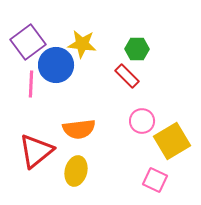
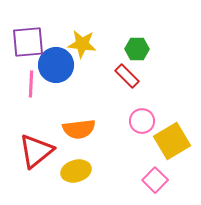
purple square: rotated 32 degrees clockwise
yellow ellipse: rotated 60 degrees clockwise
pink square: rotated 20 degrees clockwise
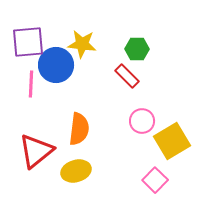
orange semicircle: rotated 76 degrees counterclockwise
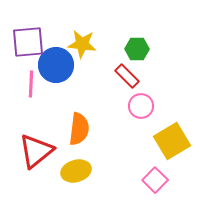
pink circle: moved 1 px left, 15 px up
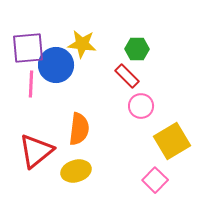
purple square: moved 6 px down
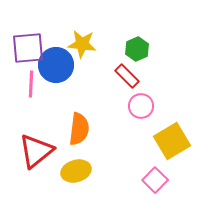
green hexagon: rotated 25 degrees counterclockwise
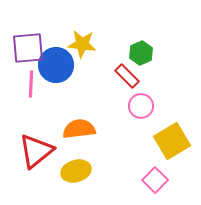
green hexagon: moved 4 px right, 4 px down
orange semicircle: rotated 104 degrees counterclockwise
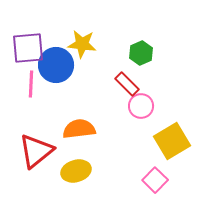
red rectangle: moved 8 px down
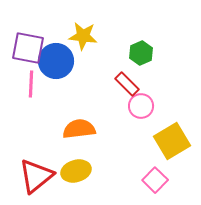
yellow star: moved 1 px right, 8 px up
purple square: rotated 16 degrees clockwise
blue circle: moved 4 px up
red triangle: moved 25 px down
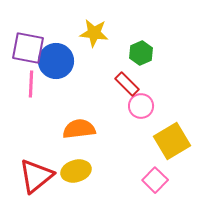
yellow star: moved 11 px right, 3 px up
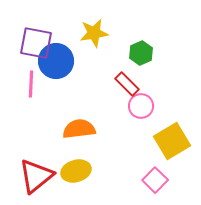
yellow star: rotated 16 degrees counterclockwise
purple square: moved 8 px right, 5 px up
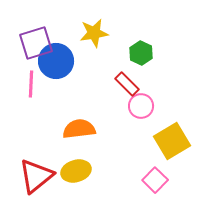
purple square: rotated 28 degrees counterclockwise
green hexagon: rotated 10 degrees counterclockwise
